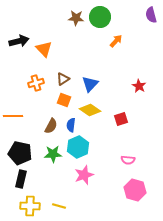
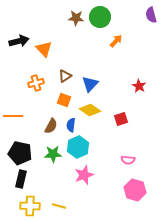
brown triangle: moved 2 px right, 3 px up
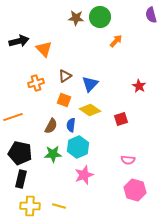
orange line: moved 1 px down; rotated 18 degrees counterclockwise
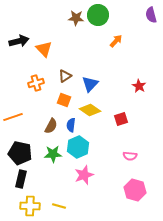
green circle: moved 2 px left, 2 px up
pink semicircle: moved 2 px right, 4 px up
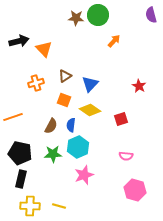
orange arrow: moved 2 px left
pink semicircle: moved 4 px left
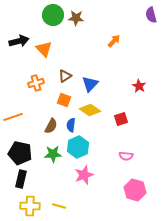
green circle: moved 45 px left
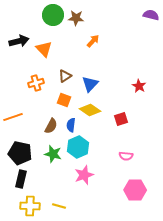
purple semicircle: rotated 119 degrees clockwise
orange arrow: moved 21 px left
green star: rotated 18 degrees clockwise
pink hexagon: rotated 15 degrees counterclockwise
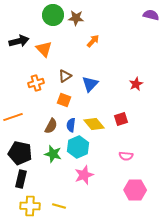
red star: moved 3 px left, 2 px up; rotated 16 degrees clockwise
yellow diamond: moved 4 px right, 14 px down; rotated 15 degrees clockwise
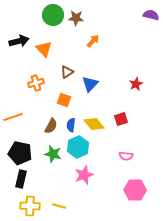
brown triangle: moved 2 px right, 4 px up
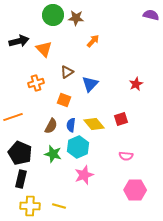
black pentagon: rotated 10 degrees clockwise
